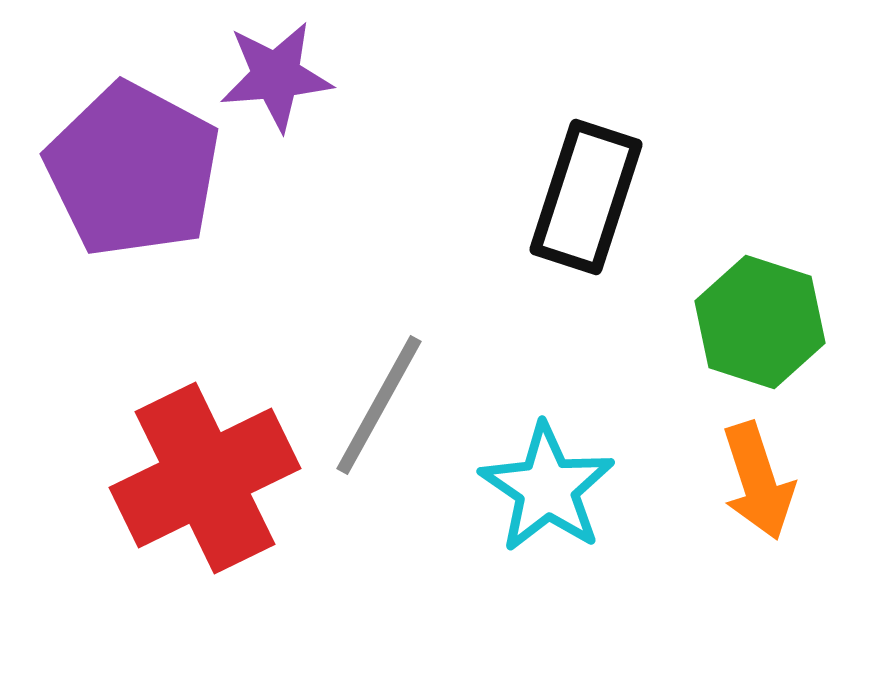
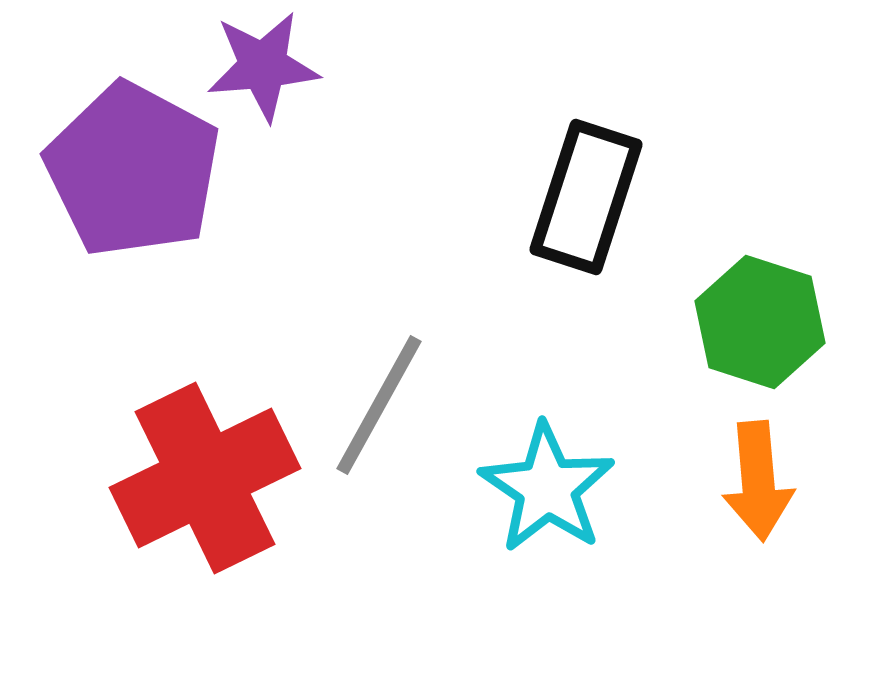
purple star: moved 13 px left, 10 px up
orange arrow: rotated 13 degrees clockwise
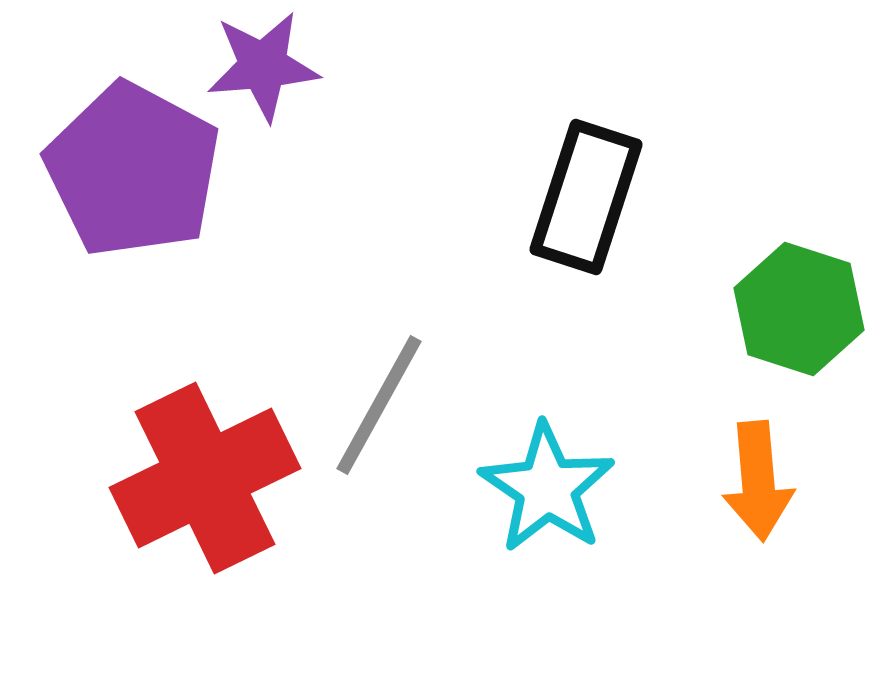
green hexagon: moved 39 px right, 13 px up
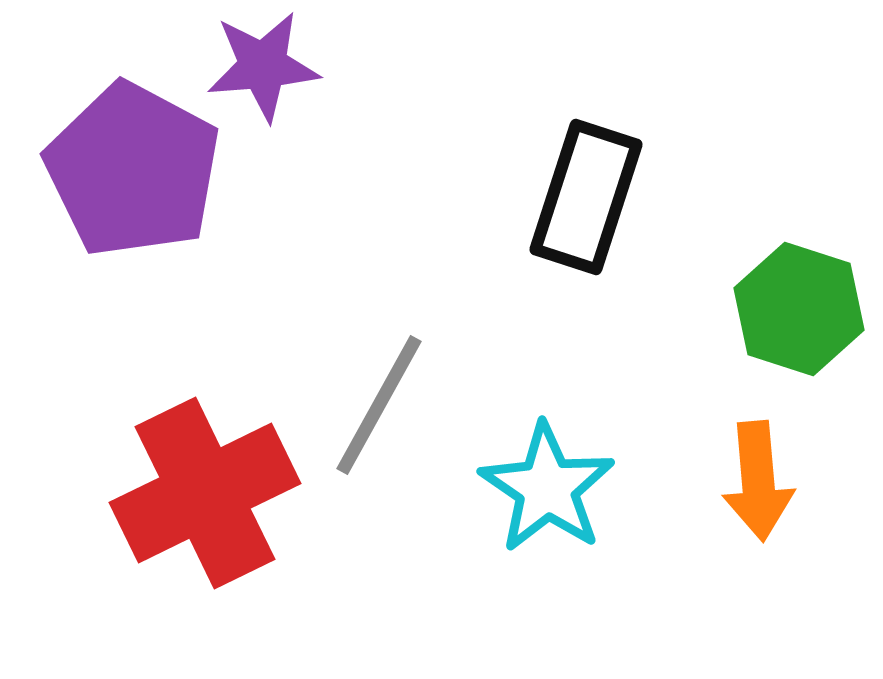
red cross: moved 15 px down
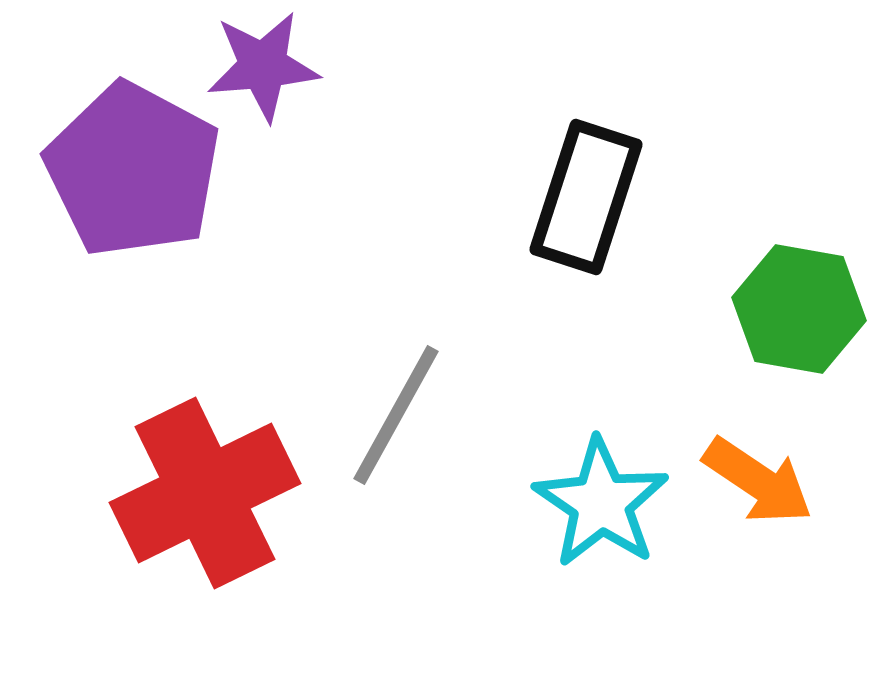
green hexagon: rotated 8 degrees counterclockwise
gray line: moved 17 px right, 10 px down
orange arrow: rotated 51 degrees counterclockwise
cyan star: moved 54 px right, 15 px down
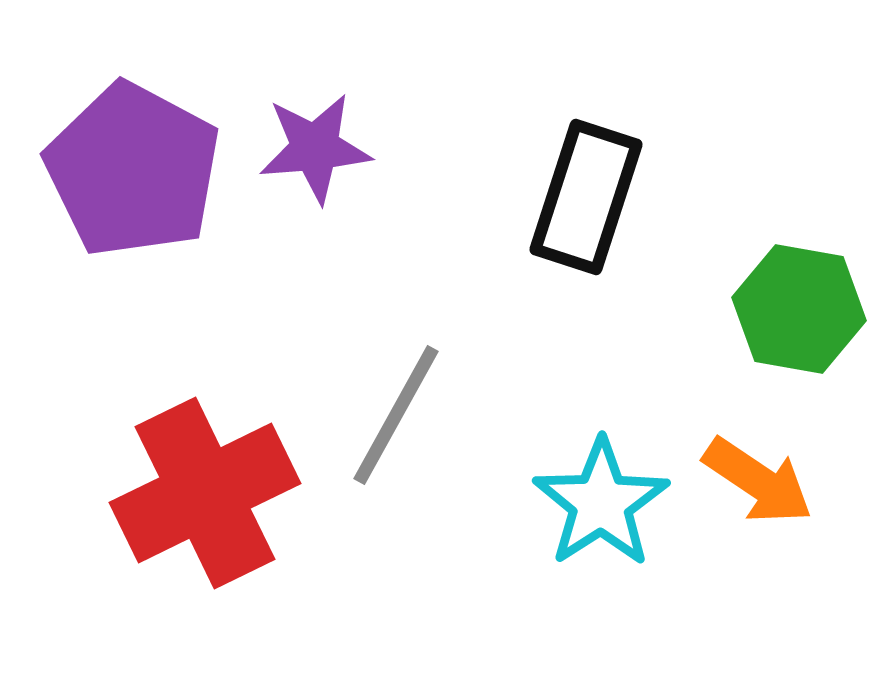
purple star: moved 52 px right, 82 px down
cyan star: rotated 5 degrees clockwise
